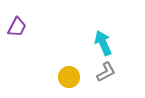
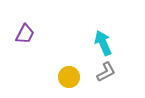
purple trapezoid: moved 8 px right, 7 px down
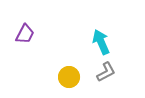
cyan arrow: moved 2 px left, 1 px up
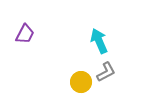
cyan arrow: moved 2 px left, 1 px up
yellow circle: moved 12 px right, 5 px down
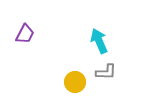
gray L-shape: rotated 30 degrees clockwise
yellow circle: moved 6 px left
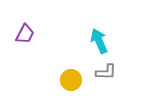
yellow circle: moved 4 px left, 2 px up
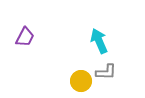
purple trapezoid: moved 3 px down
yellow circle: moved 10 px right, 1 px down
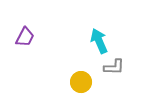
gray L-shape: moved 8 px right, 5 px up
yellow circle: moved 1 px down
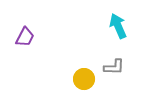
cyan arrow: moved 19 px right, 15 px up
yellow circle: moved 3 px right, 3 px up
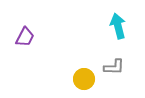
cyan arrow: rotated 10 degrees clockwise
